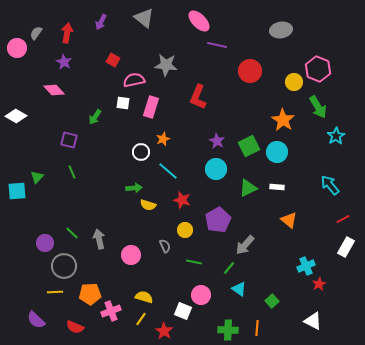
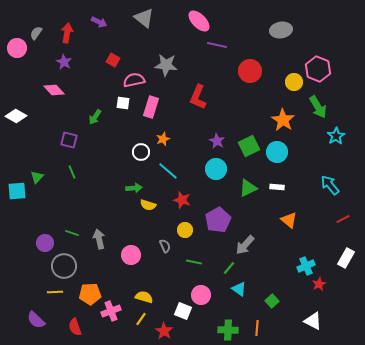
purple arrow at (101, 22): moved 2 px left; rotated 91 degrees counterclockwise
green line at (72, 233): rotated 24 degrees counterclockwise
white rectangle at (346, 247): moved 11 px down
red semicircle at (75, 327): rotated 48 degrees clockwise
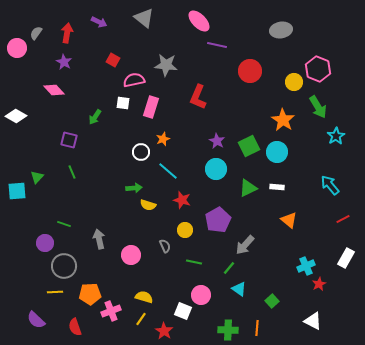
green line at (72, 233): moved 8 px left, 9 px up
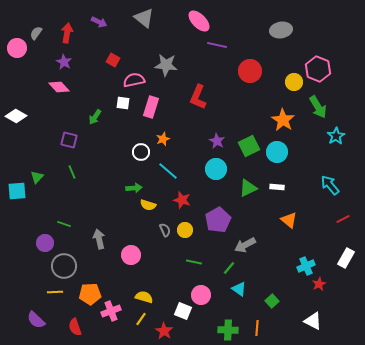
pink diamond at (54, 90): moved 5 px right, 3 px up
gray arrow at (245, 245): rotated 20 degrees clockwise
gray semicircle at (165, 246): moved 16 px up
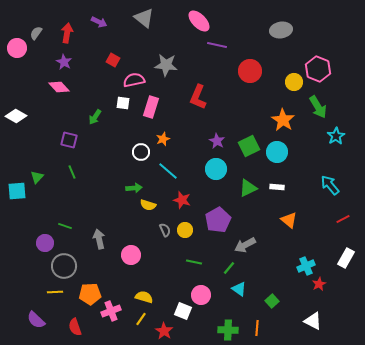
green line at (64, 224): moved 1 px right, 2 px down
